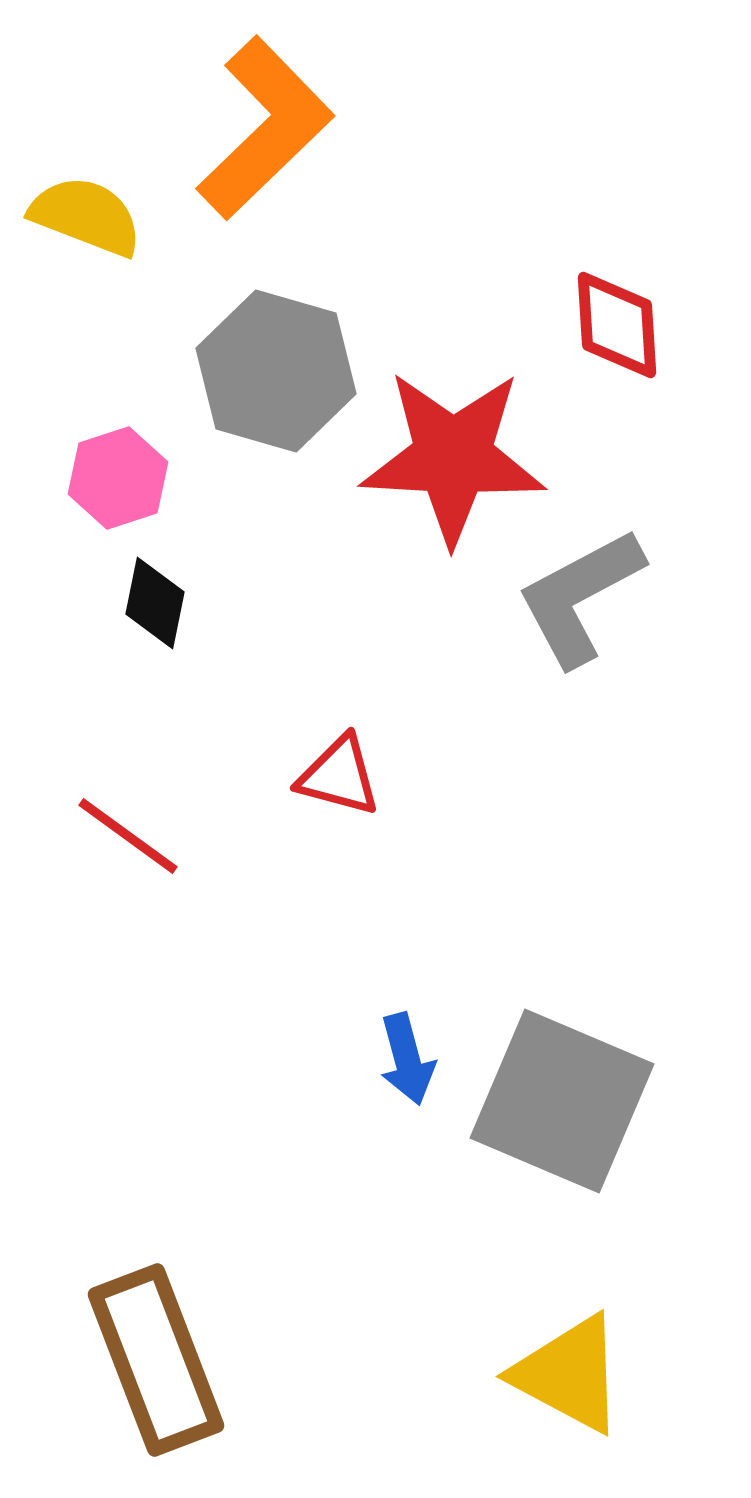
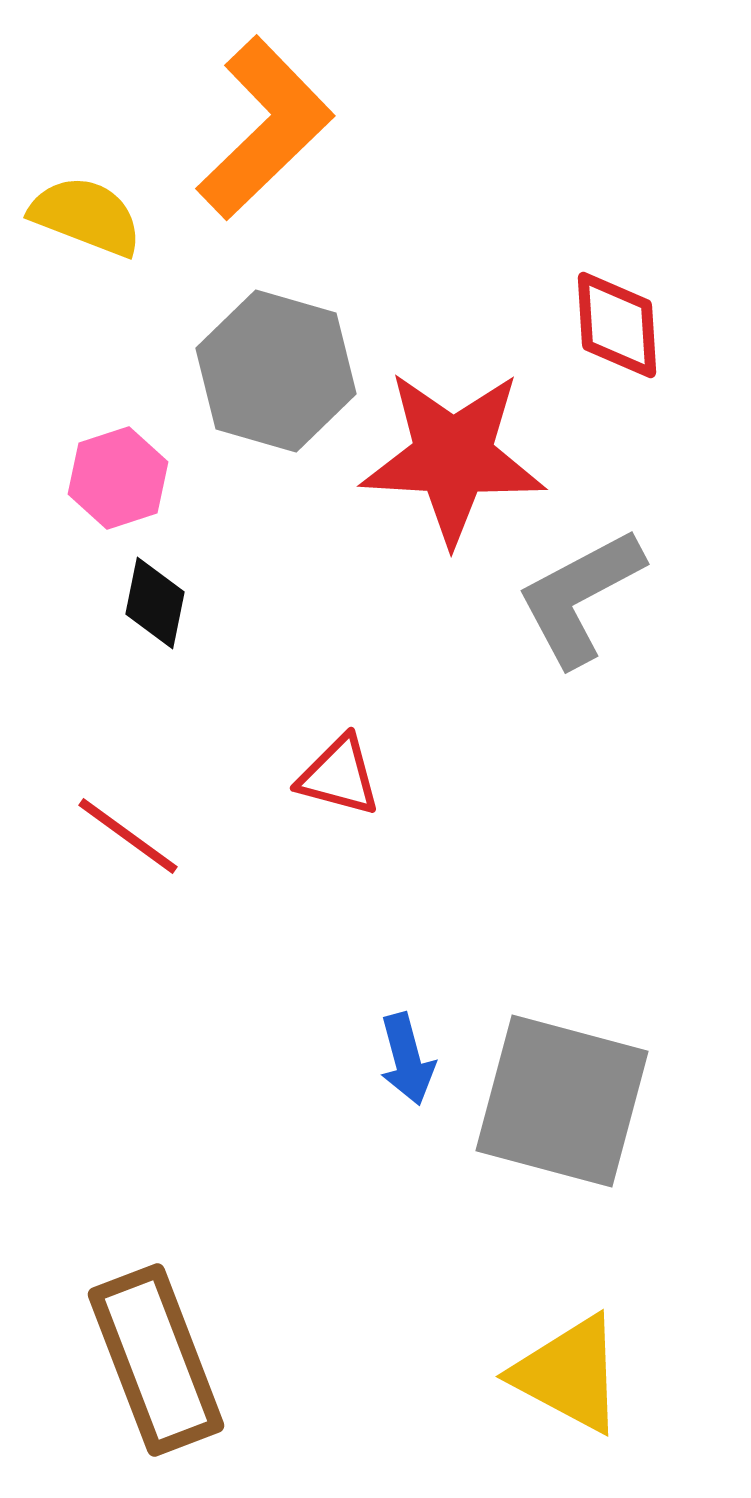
gray square: rotated 8 degrees counterclockwise
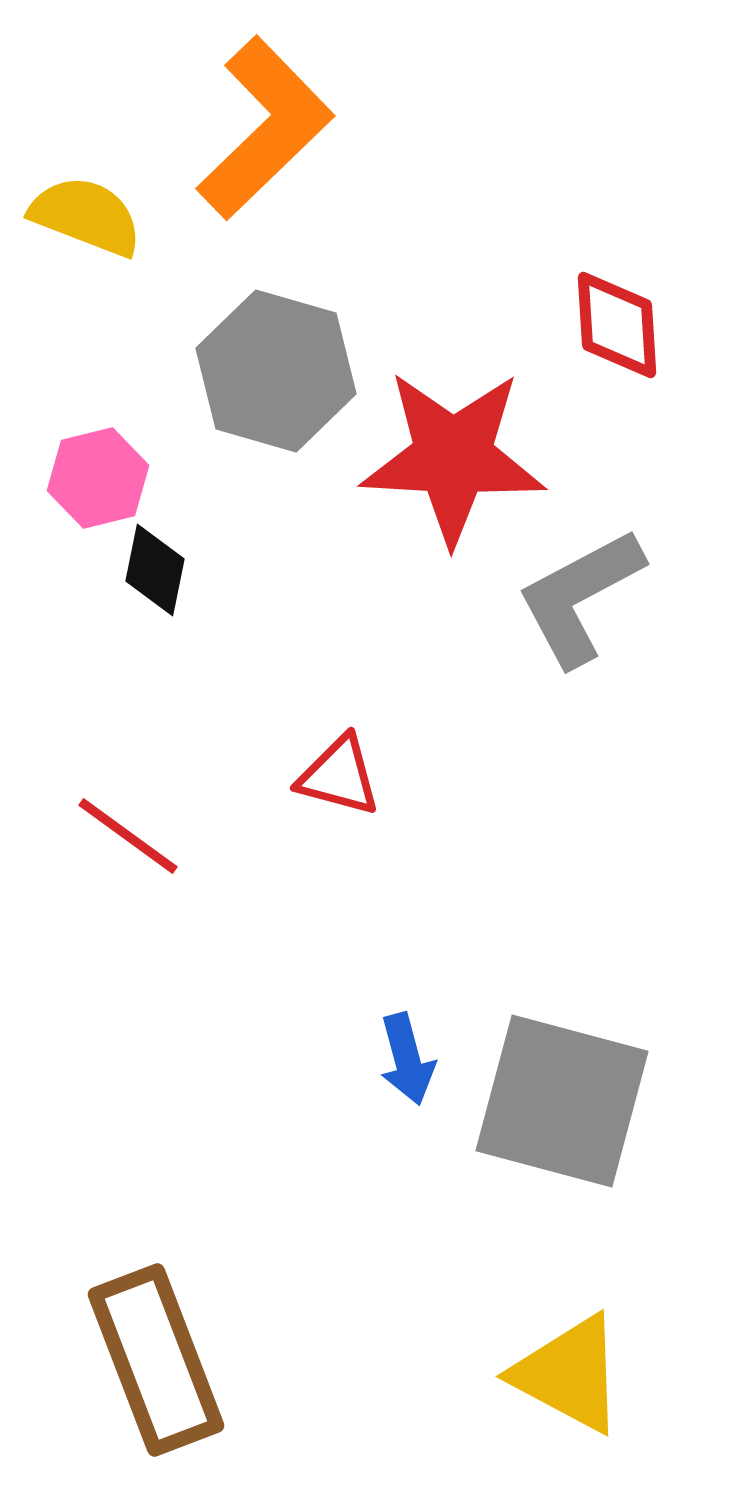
pink hexagon: moved 20 px left; rotated 4 degrees clockwise
black diamond: moved 33 px up
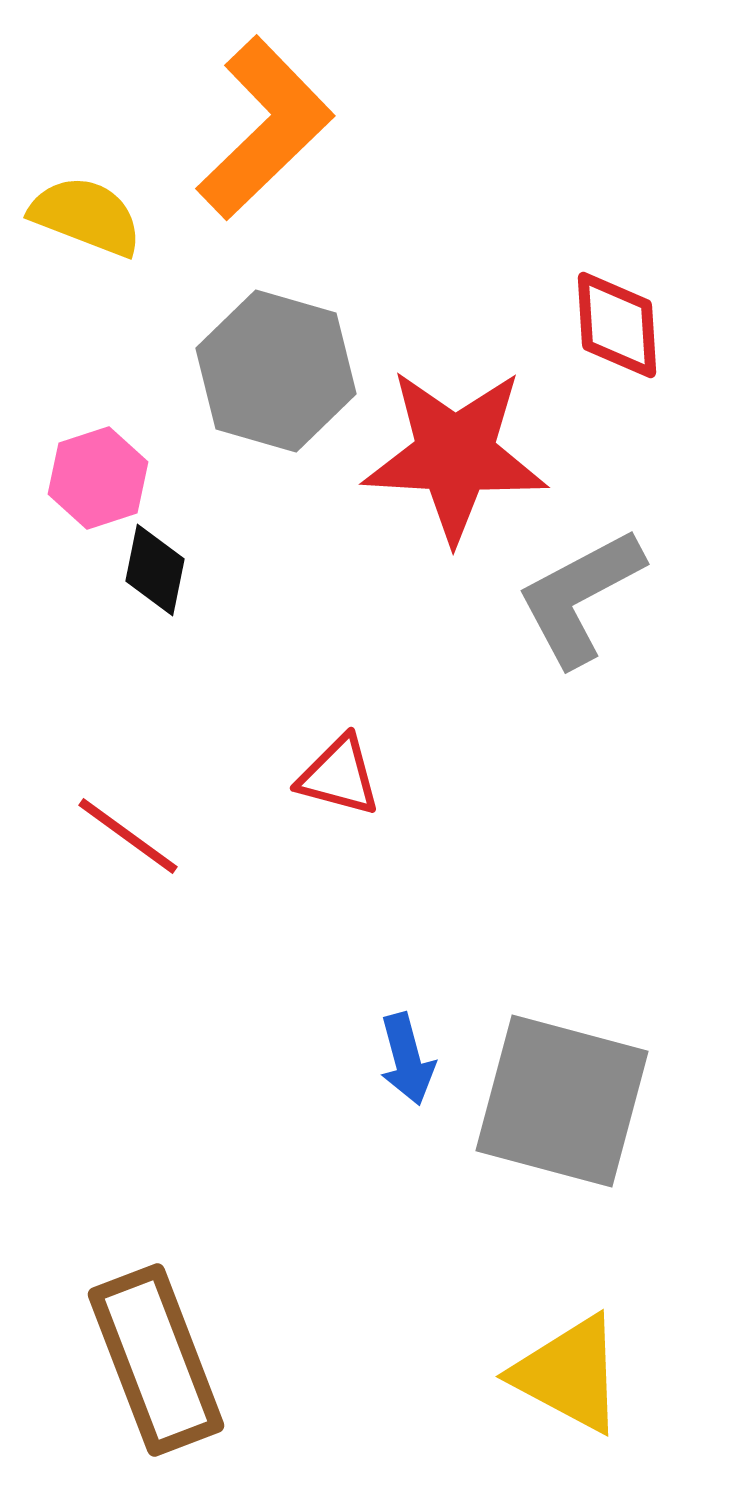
red star: moved 2 px right, 2 px up
pink hexagon: rotated 4 degrees counterclockwise
